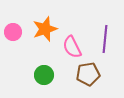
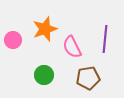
pink circle: moved 8 px down
brown pentagon: moved 4 px down
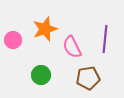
green circle: moved 3 px left
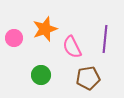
pink circle: moved 1 px right, 2 px up
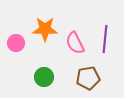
orange star: rotated 20 degrees clockwise
pink circle: moved 2 px right, 5 px down
pink semicircle: moved 3 px right, 4 px up
green circle: moved 3 px right, 2 px down
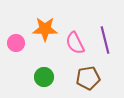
purple line: moved 1 px down; rotated 20 degrees counterclockwise
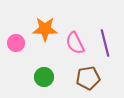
purple line: moved 3 px down
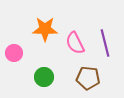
pink circle: moved 2 px left, 10 px down
brown pentagon: rotated 15 degrees clockwise
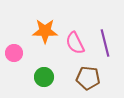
orange star: moved 2 px down
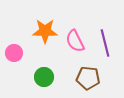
pink semicircle: moved 2 px up
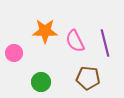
green circle: moved 3 px left, 5 px down
